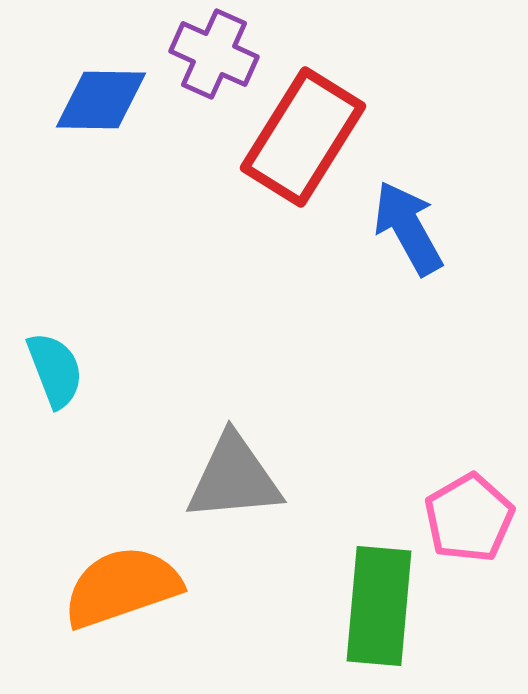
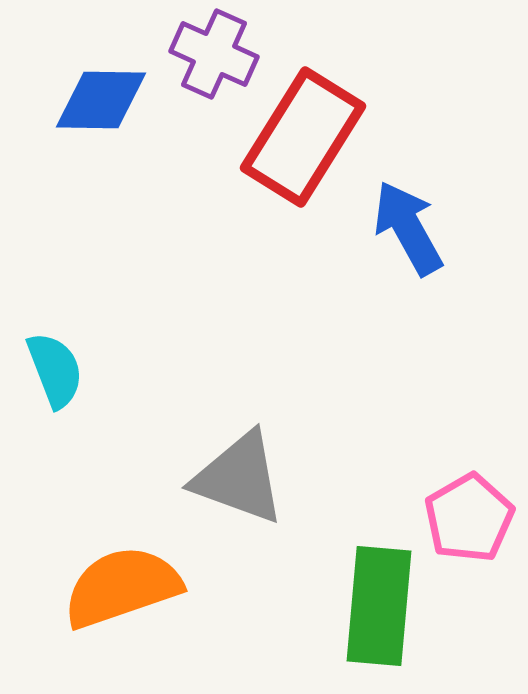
gray triangle: moved 5 px right; rotated 25 degrees clockwise
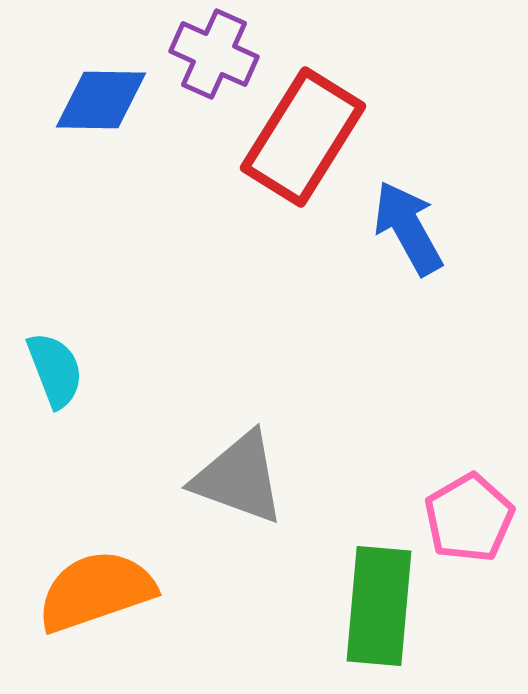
orange semicircle: moved 26 px left, 4 px down
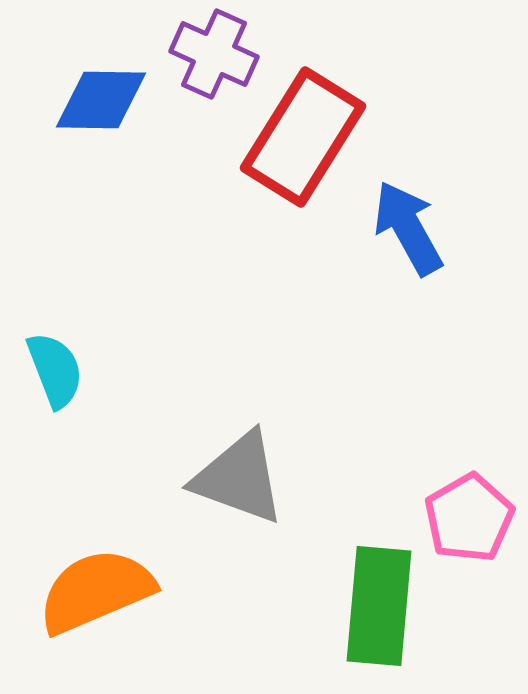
orange semicircle: rotated 4 degrees counterclockwise
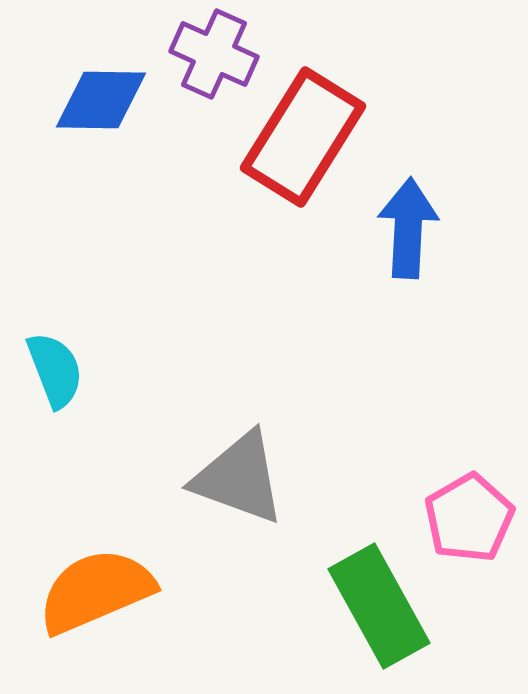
blue arrow: rotated 32 degrees clockwise
green rectangle: rotated 34 degrees counterclockwise
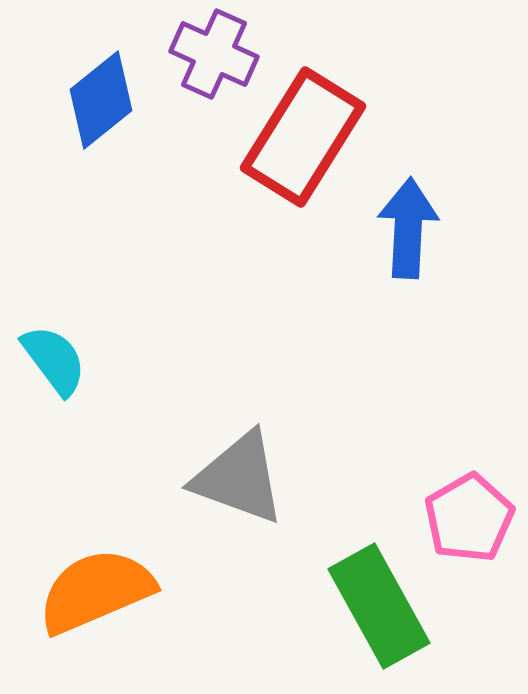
blue diamond: rotated 40 degrees counterclockwise
cyan semicircle: moved 1 px left, 10 px up; rotated 16 degrees counterclockwise
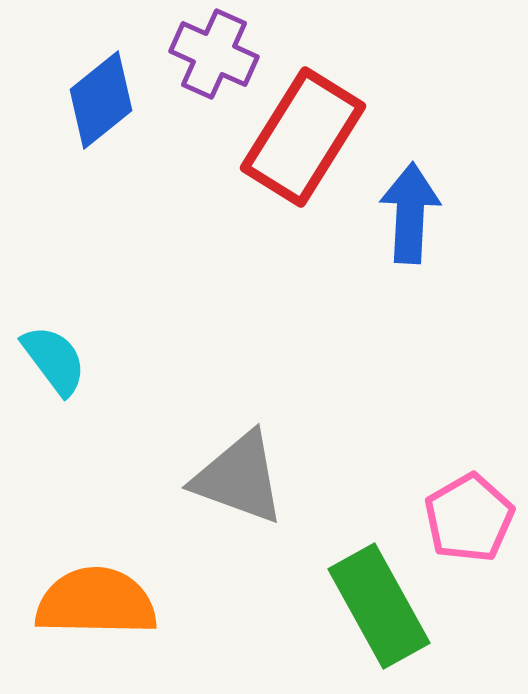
blue arrow: moved 2 px right, 15 px up
orange semicircle: moved 11 px down; rotated 24 degrees clockwise
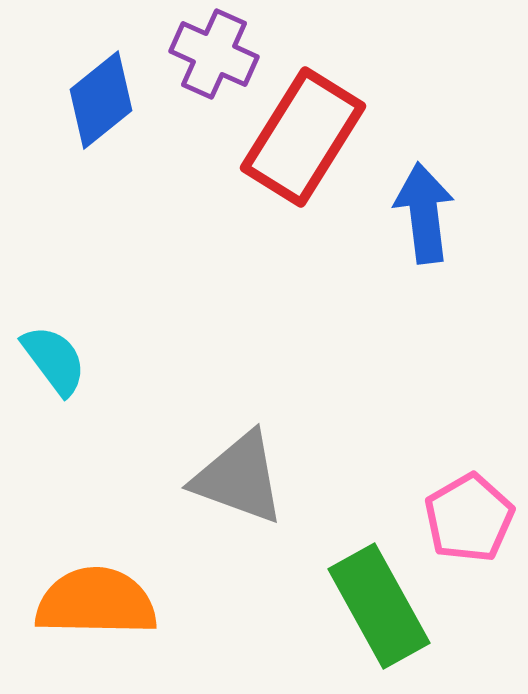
blue arrow: moved 14 px right; rotated 10 degrees counterclockwise
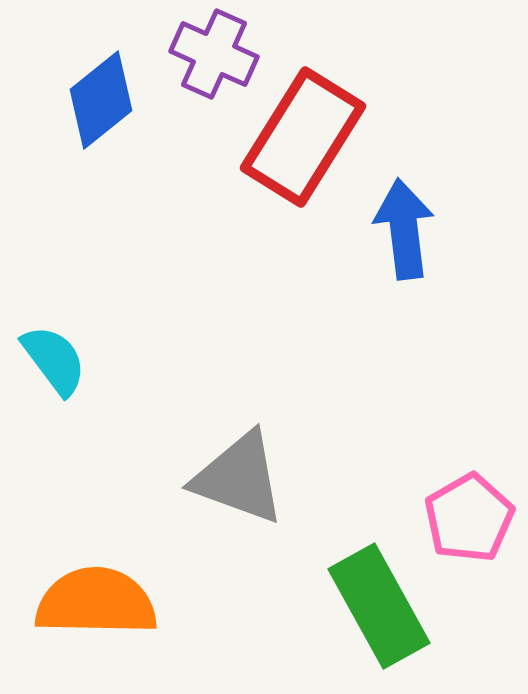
blue arrow: moved 20 px left, 16 px down
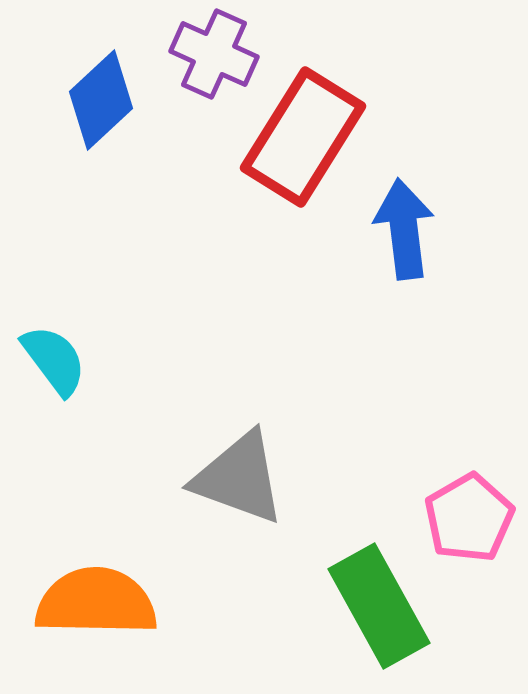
blue diamond: rotated 4 degrees counterclockwise
